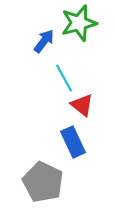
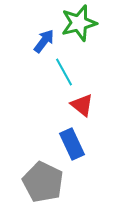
cyan line: moved 6 px up
blue rectangle: moved 1 px left, 2 px down
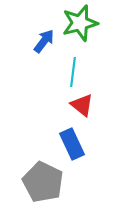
green star: moved 1 px right
cyan line: moved 9 px right; rotated 36 degrees clockwise
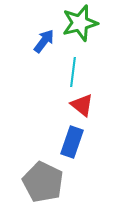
blue rectangle: moved 2 px up; rotated 44 degrees clockwise
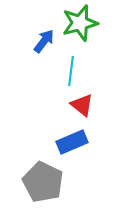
cyan line: moved 2 px left, 1 px up
blue rectangle: rotated 48 degrees clockwise
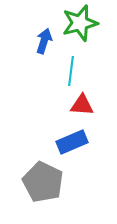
blue arrow: rotated 20 degrees counterclockwise
red triangle: rotated 35 degrees counterclockwise
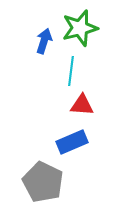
green star: moved 5 px down
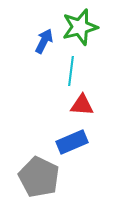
green star: moved 1 px up
blue arrow: rotated 10 degrees clockwise
gray pentagon: moved 4 px left, 5 px up
